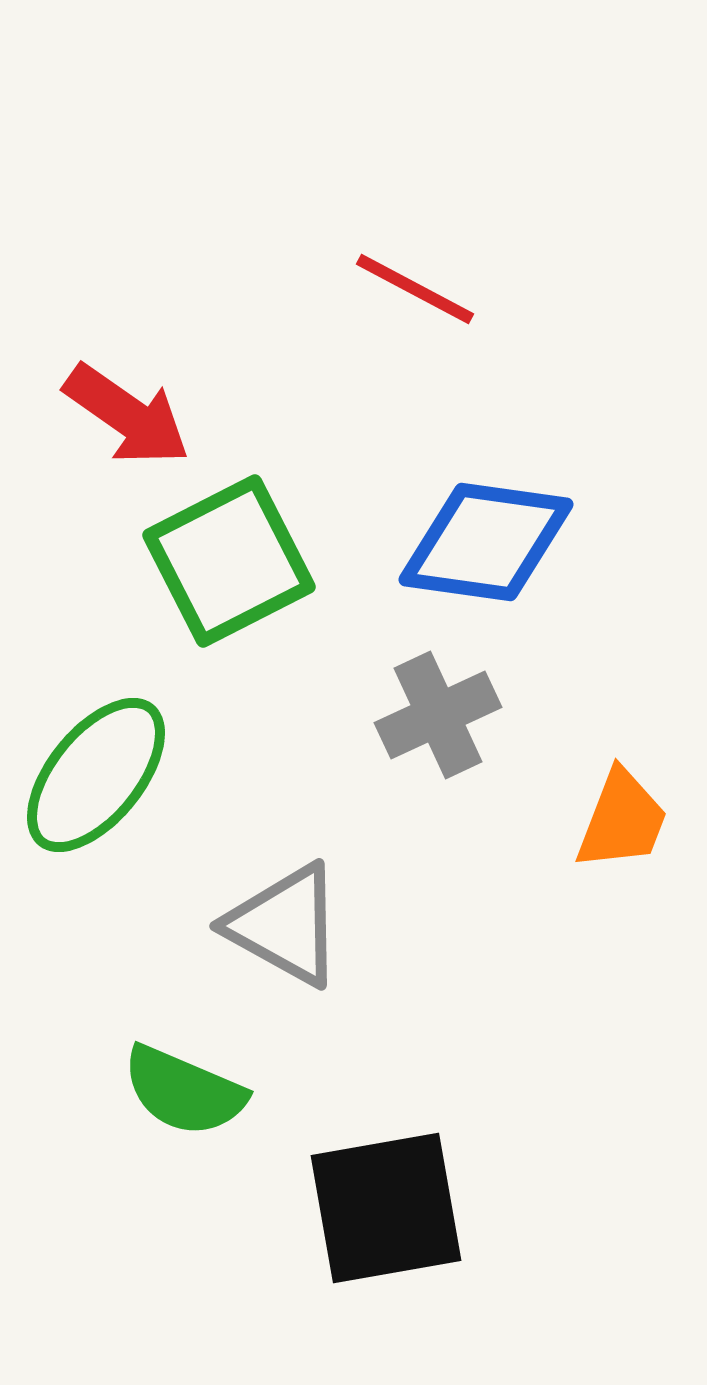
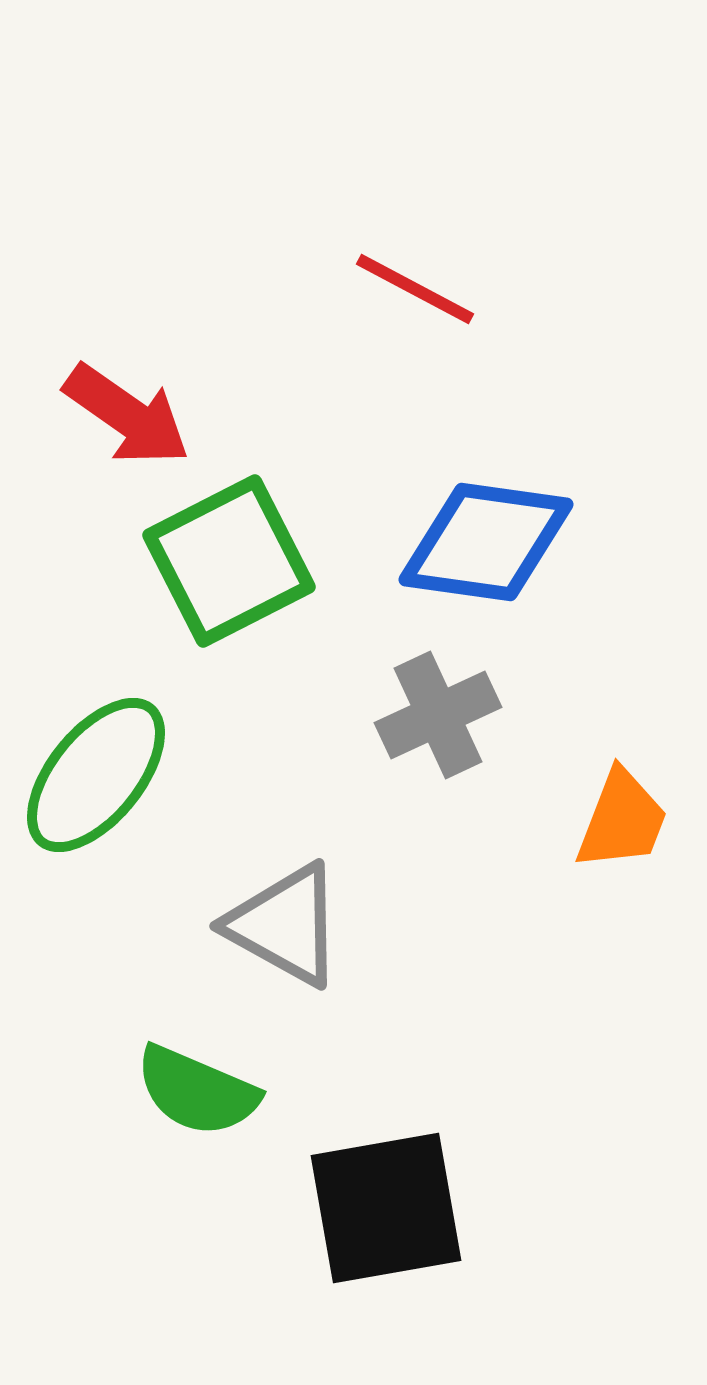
green semicircle: moved 13 px right
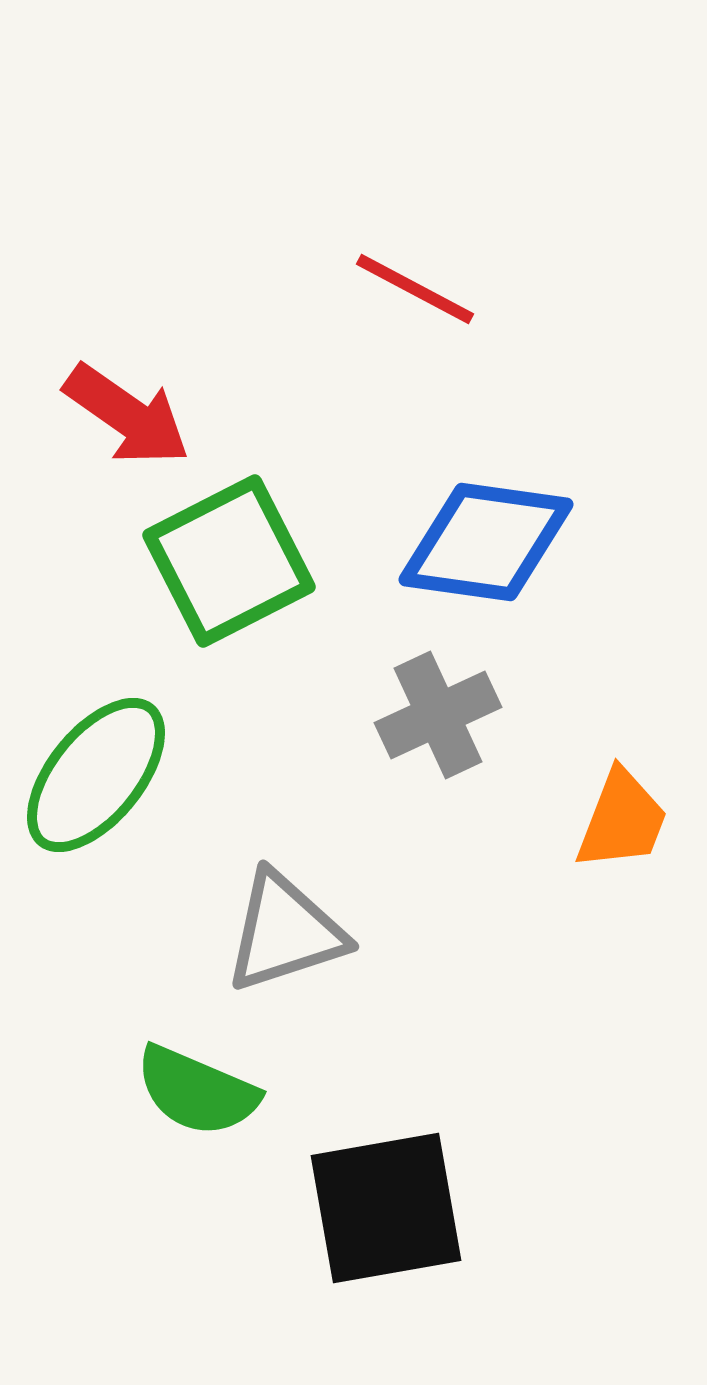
gray triangle: moved 7 px down; rotated 47 degrees counterclockwise
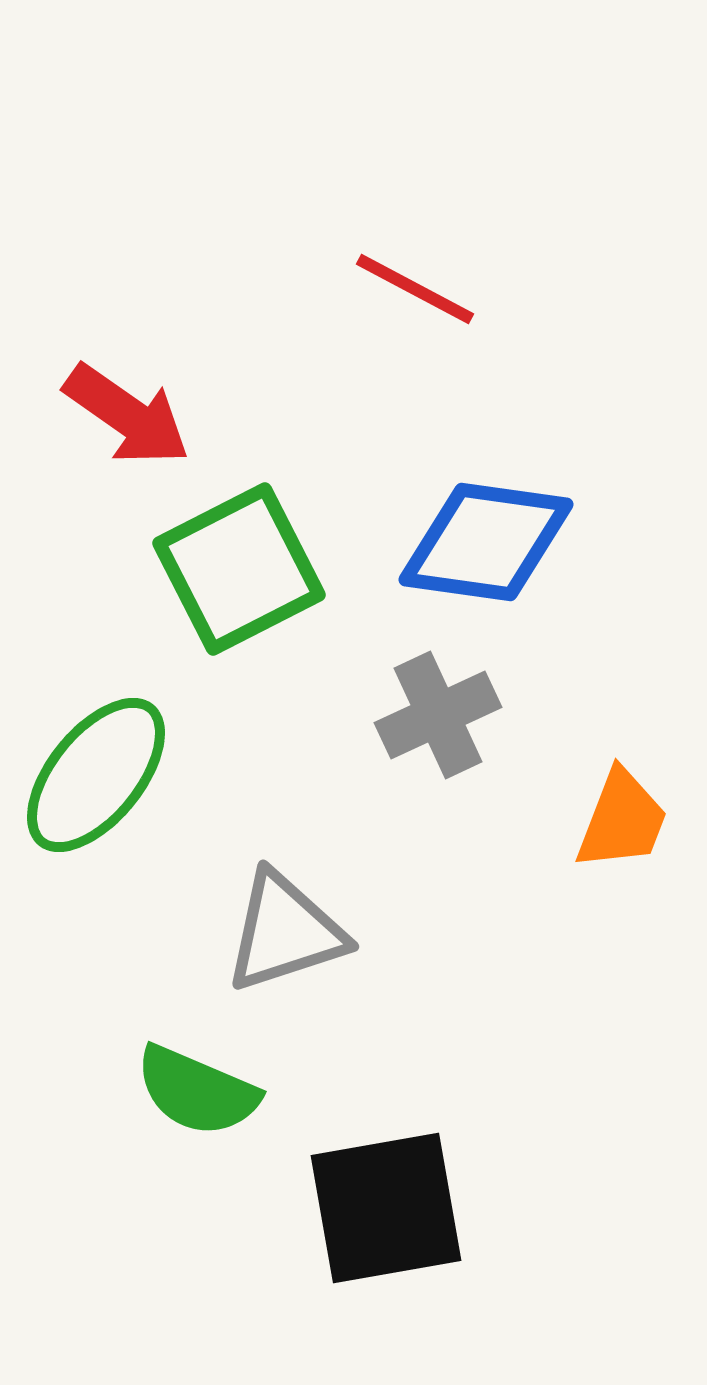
green square: moved 10 px right, 8 px down
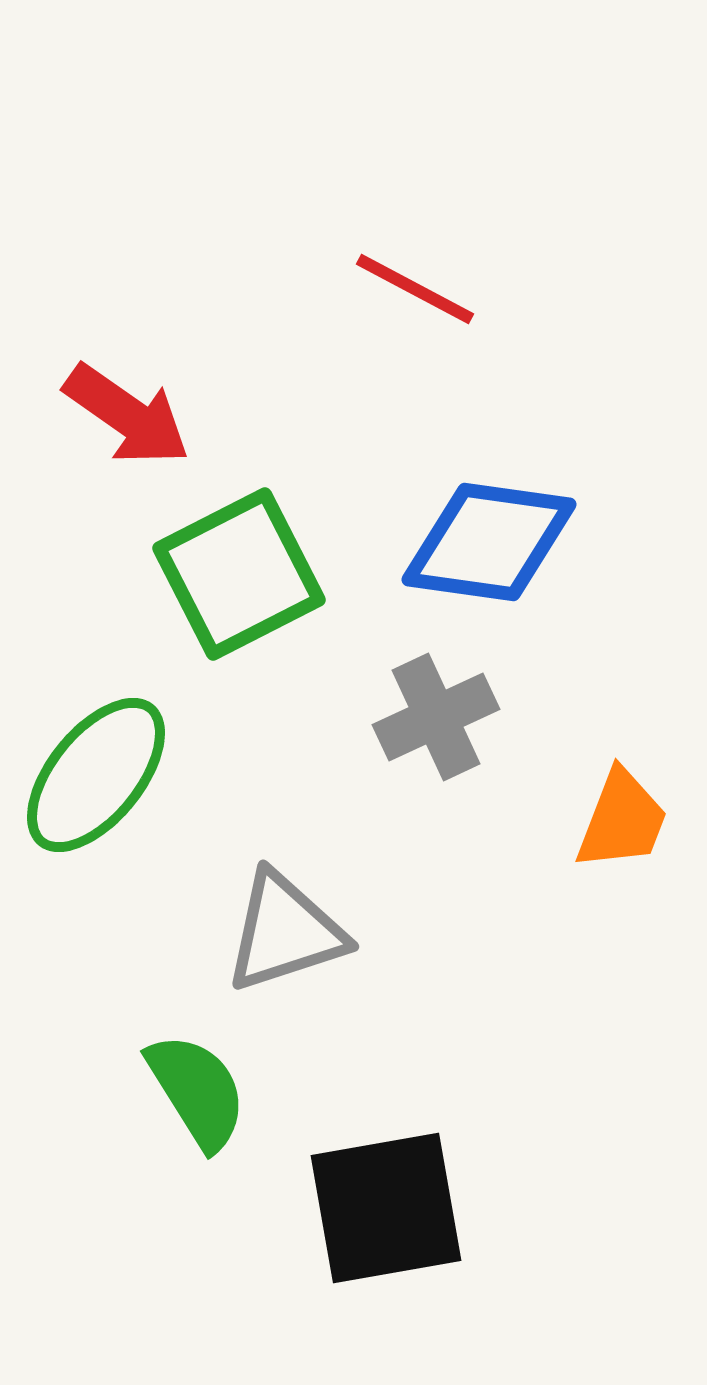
blue diamond: moved 3 px right
green square: moved 5 px down
gray cross: moved 2 px left, 2 px down
green semicircle: rotated 145 degrees counterclockwise
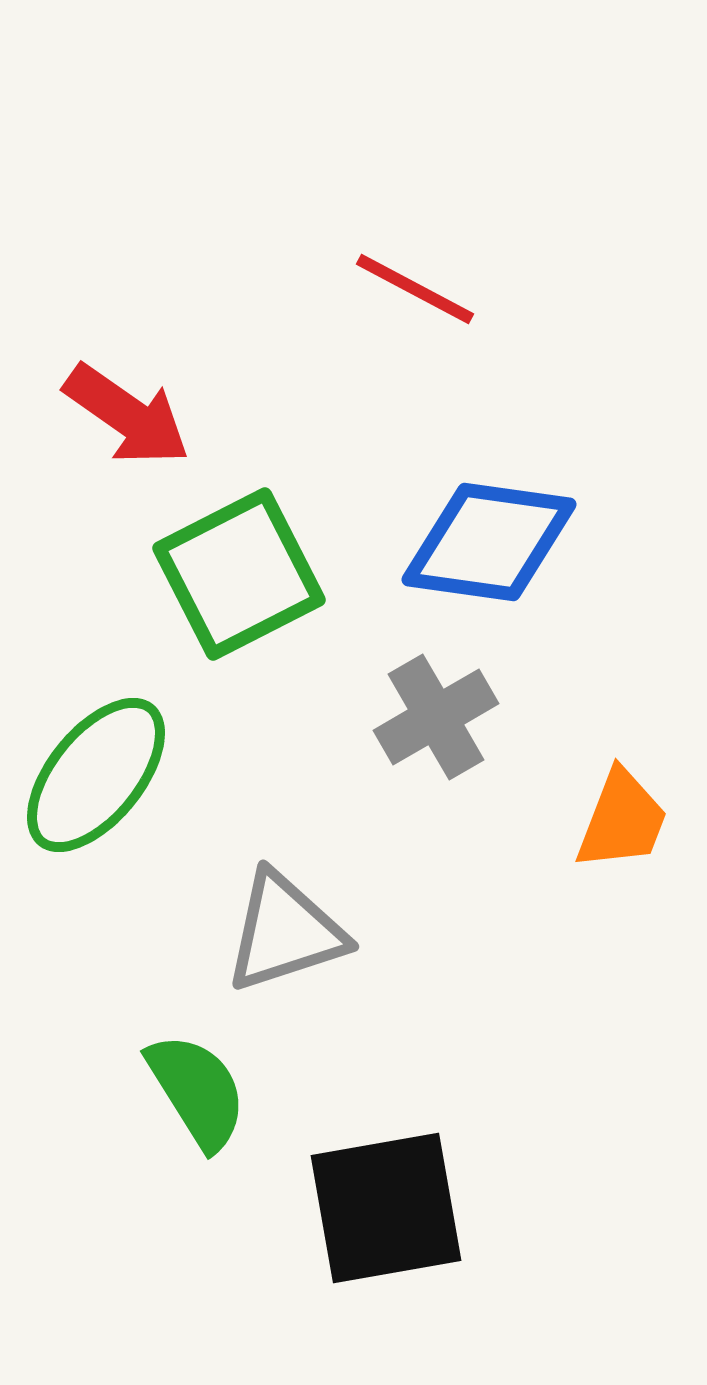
gray cross: rotated 5 degrees counterclockwise
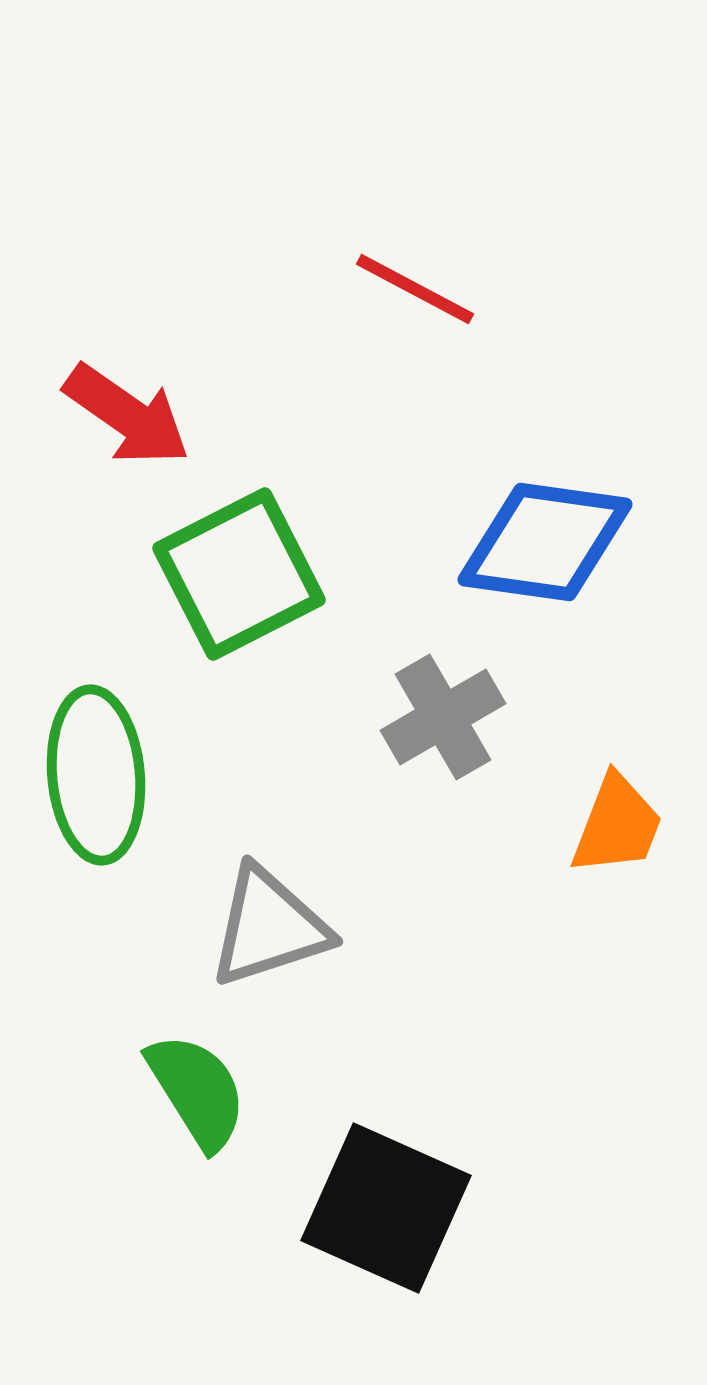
blue diamond: moved 56 px right
gray cross: moved 7 px right
green ellipse: rotated 44 degrees counterclockwise
orange trapezoid: moved 5 px left, 5 px down
gray triangle: moved 16 px left, 5 px up
black square: rotated 34 degrees clockwise
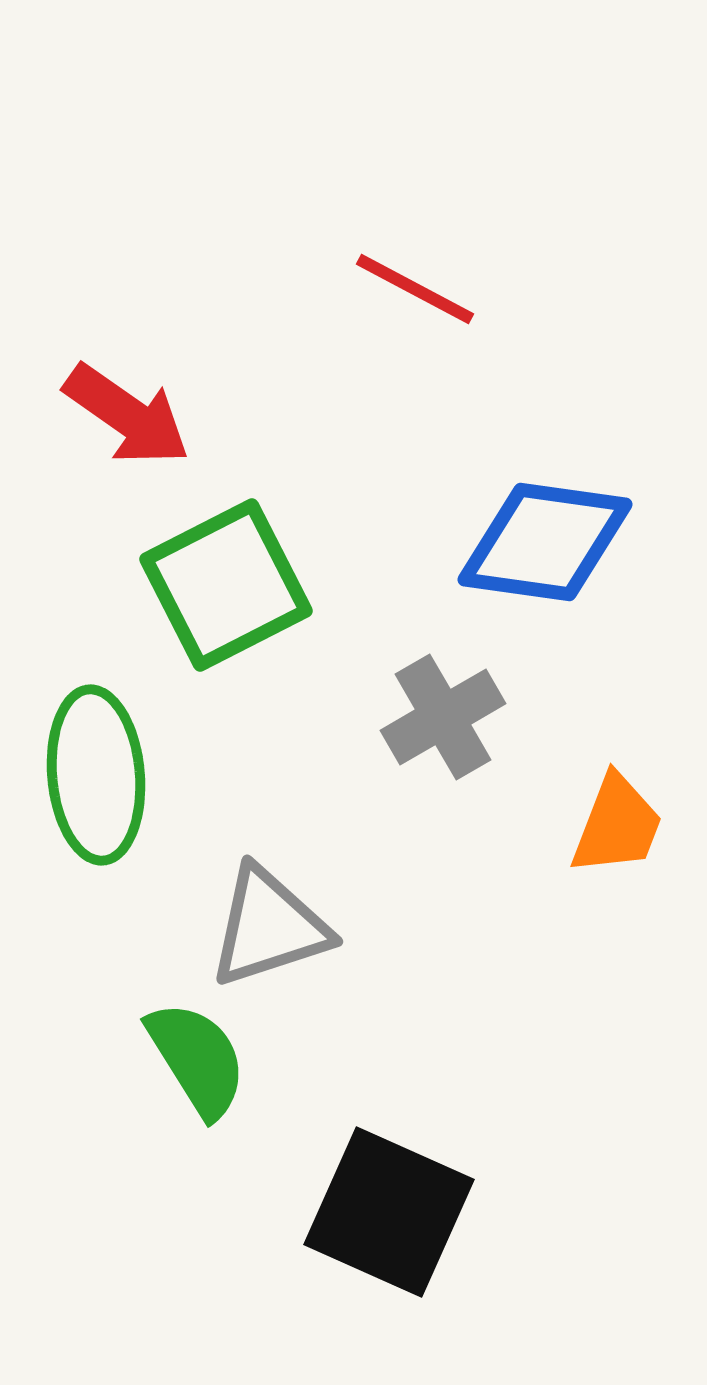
green square: moved 13 px left, 11 px down
green semicircle: moved 32 px up
black square: moved 3 px right, 4 px down
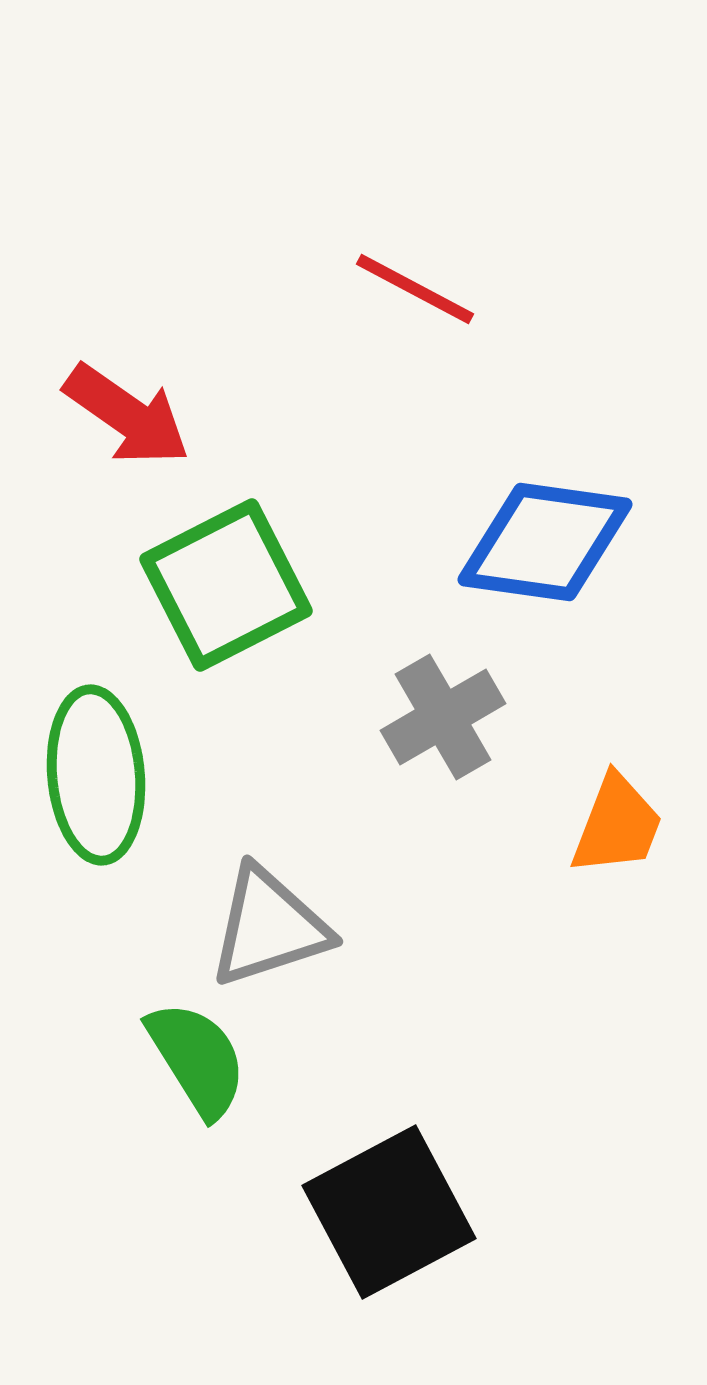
black square: rotated 38 degrees clockwise
